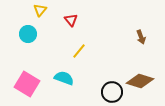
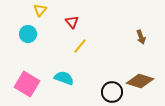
red triangle: moved 1 px right, 2 px down
yellow line: moved 1 px right, 5 px up
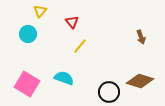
yellow triangle: moved 1 px down
black circle: moved 3 px left
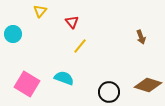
cyan circle: moved 15 px left
brown diamond: moved 8 px right, 4 px down
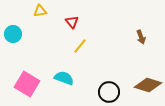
yellow triangle: rotated 40 degrees clockwise
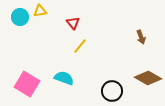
red triangle: moved 1 px right, 1 px down
cyan circle: moved 7 px right, 17 px up
brown diamond: moved 7 px up; rotated 12 degrees clockwise
black circle: moved 3 px right, 1 px up
